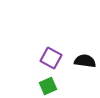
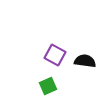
purple square: moved 4 px right, 3 px up
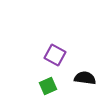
black semicircle: moved 17 px down
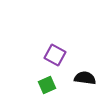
green square: moved 1 px left, 1 px up
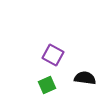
purple square: moved 2 px left
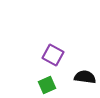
black semicircle: moved 1 px up
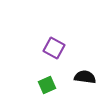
purple square: moved 1 px right, 7 px up
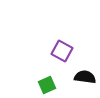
purple square: moved 8 px right, 3 px down
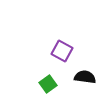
green square: moved 1 px right, 1 px up; rotated 12 degrees counterclockwise
